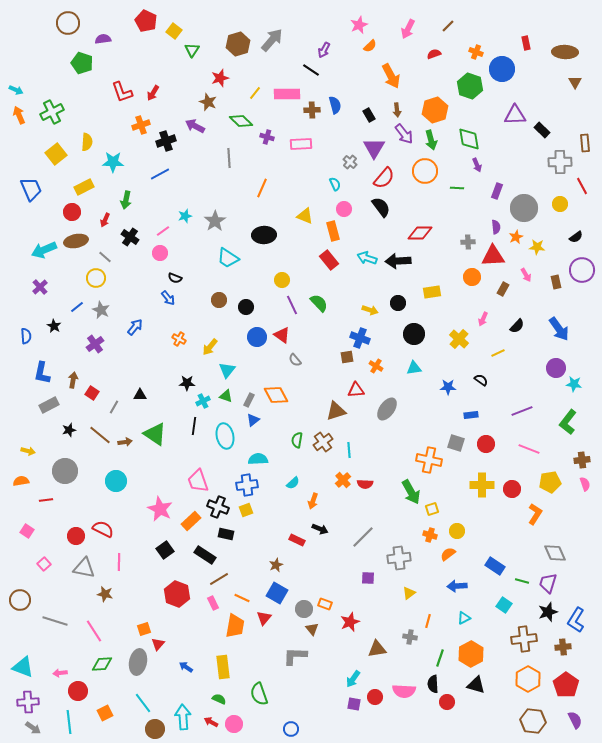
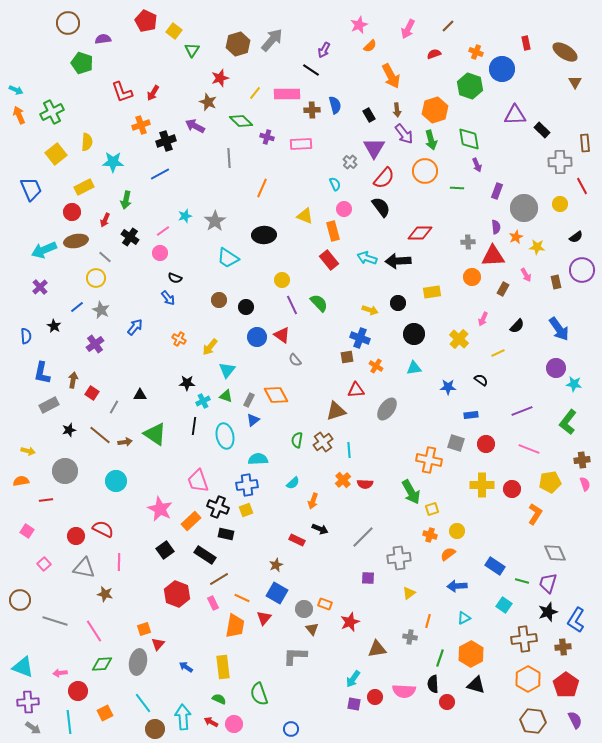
brown ellipse at (565, 52): rotated 30 degrees clockwise
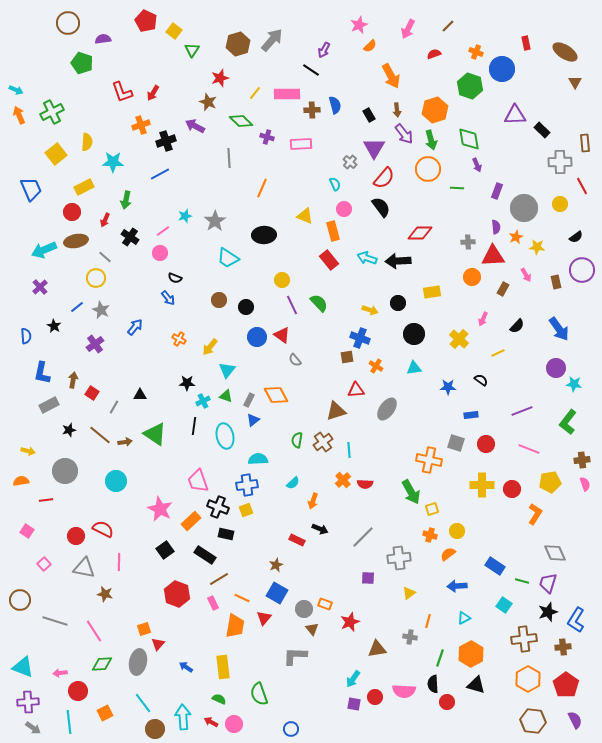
orange circle at (425, 171): moved 3 px right, 2 px up
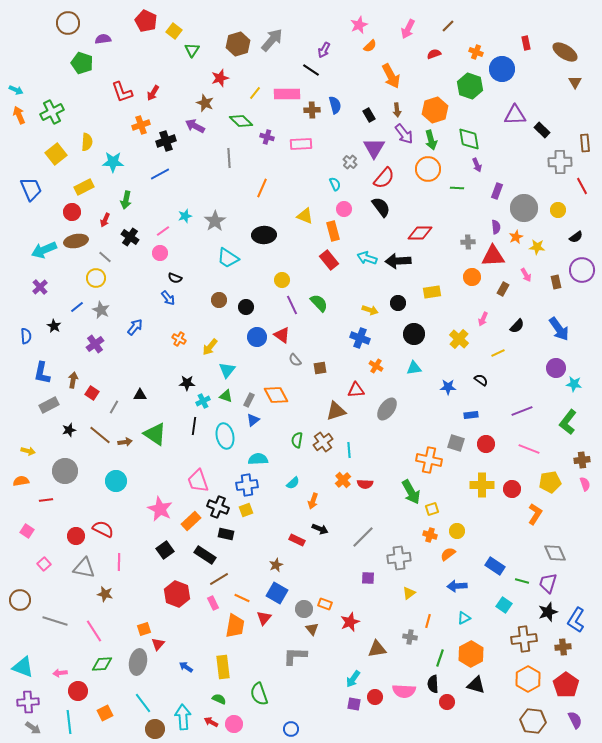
brown star at (208, 102): moved 3 px left, 1 px down
yellow circle at (560, 204): moved 2 px left, 6 px down
brown square at (347, 357): moved 27 px left, 11 px down
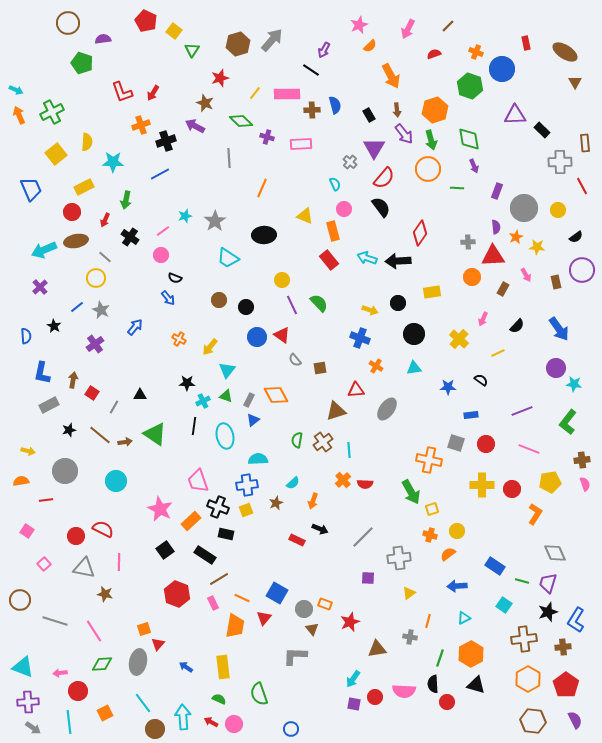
purple arrow at (477, 165): moved 3 px left, 1 px down
red diamond at (420, 233): rotated 55 degrees counterclockwise
pink circle at (160, 253): moved 1 px right, 2 px down
brown star at (276, 565): moved 62 px up
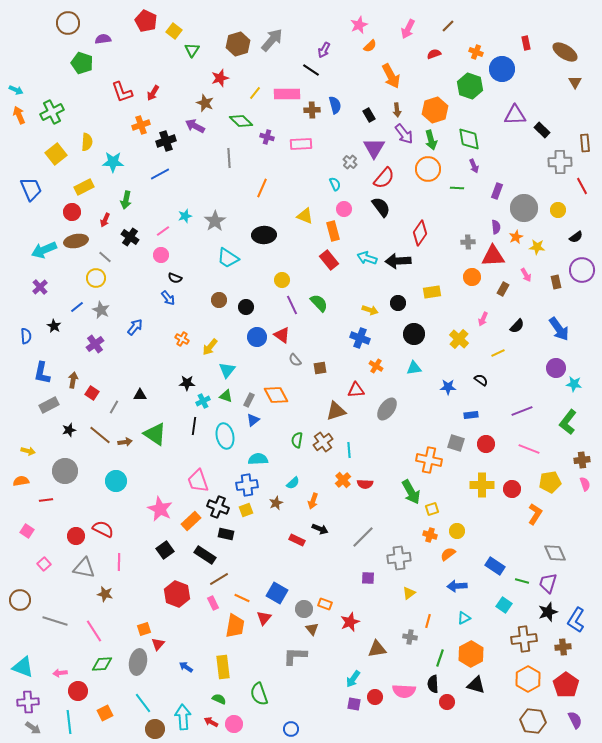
orange cross at (179, 339): moved 3 px right
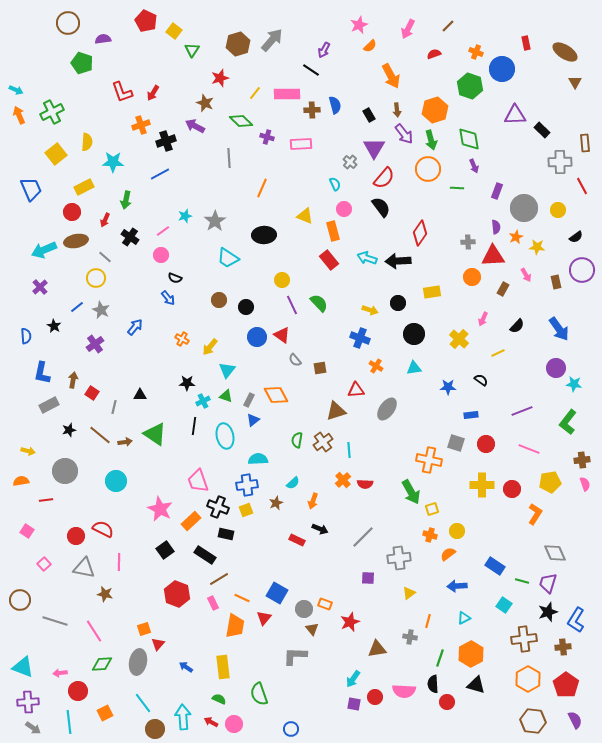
gray line at (114, 407): rotated 16 degrees counterclockwise
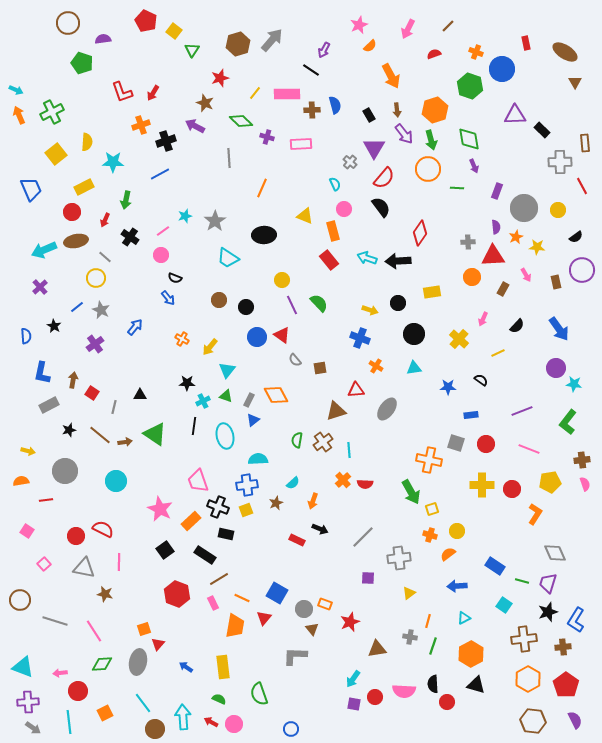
green line at (440, 658): moved 7 px left, 12 px up
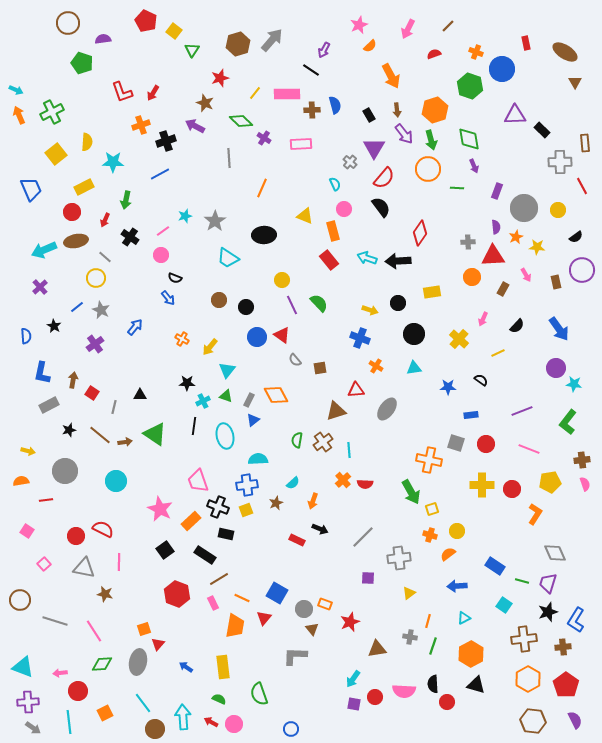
purple cross at (267, 137): moved 3 px left, 1 px down; rotated 16 degrees clockwise
